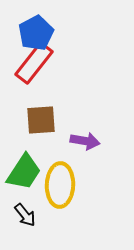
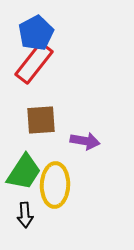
yellow ellipse: moved 5 px left
black arrow: rotated 35 degrees clockwise
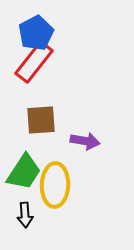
red rectangle: moved 1 px up
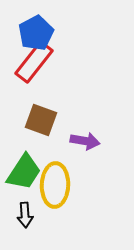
brown square: rotated 24 degrees clockwise
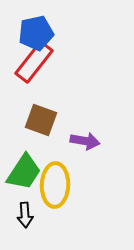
blue pentagon: rotated 16 degrees clockwise
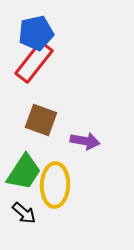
black arrow: moved 1 px left, 2 px up; rotated 45 degrees counterclockwise
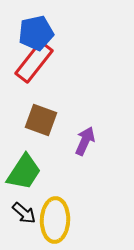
purple arrow: rotated 76 degrees counterclockwise
yellow ellipse: moved 35 px down
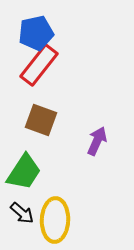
red rectangle: moved 5 px right, 3 px down
purple arrow: moved 12 px right
black arrow: moved 2 px left
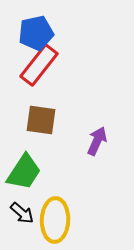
brown square: rotated 12 degrees counterclockwise
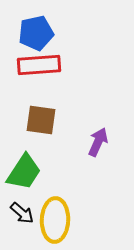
red rectangle: rotated 48 degrees clockwise
purple arrow: moved 1 px right, 1 px down
